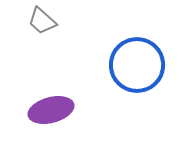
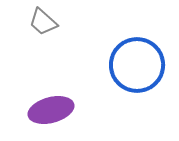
gray trapezoid: moved 1 px right, 1 px down
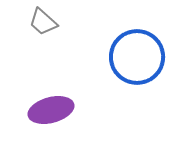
blue circle: moved 8 px up
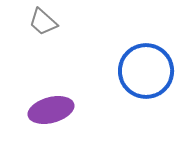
blue circle: moved 9 px right, 14 px down
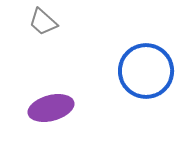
purple ellipse: moved 2 px up
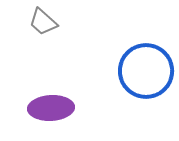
purple ellipse: rotated 12 degrees clockwise
